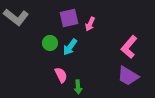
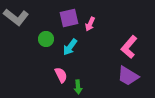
green circle: moved 4 px left, 4 px up
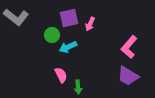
green circle: moved 6 px right, 4 px up
cyan arrow: moved 2 px left; rotated 30 degrees clockwise
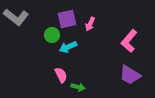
purple square: moved 2 px left, 1 px down
pink L-shape: moved 6 px up
purple trapezoid: moved 2 px right, 1 px up
green arrow: rotated 72 degrees counterclockwise
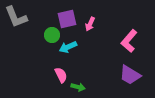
gray L-shape: rotated 30 degrees clockwise
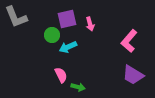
pink arrow: rotated 40 degrees counterclockwise
purple trapezoid: moved 3 px right
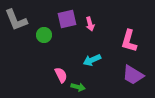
gray L-shape: moved 3 px down
green circle: moved 8 px left
pink L-shape: rotated 25 degrees counterclockwise
cyan arrow: moved 24 px right, 13 px down
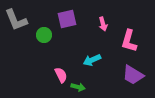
pink arrow: moved 13 px right
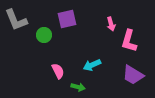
pink arrow: moved 8 px right
cyan arrow: moved 5 px down
pink semicircle: moved 3 px left, 4 px up
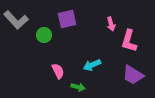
gray L-shape: rotated 20 degrees counterclockwise
